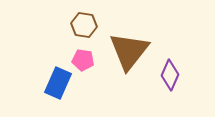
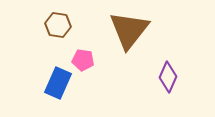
brown hexagon: moved 26 px left
brown triangle: moved 21 px up
purple diamond: moved 2 px left, 2 px down
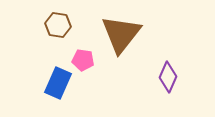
brown triangle: moved 8 px left, 4 px down
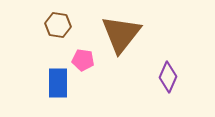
blue rectangle: rotated 24 degrees counterclockwise
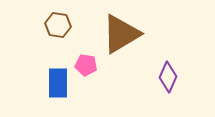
brown triangle: rotated 21 degrees clockwise
pink pentagon: moved 3 px right, 5 px down
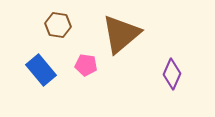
brown triangle: rotated 9 degrees counterclockwise
purple diamond: moved 4 px right, 3 px up
blue rectangle: moved 17 px left, 13 px up; rotated 40 degrees counterclockwise
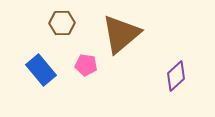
brown hexagon: moved 4 px right, 2 px up; rotated 10 degrees counterclockwise
purple diamond: moved 4 px right, 2 px down; rotated 24 degrees clockwise
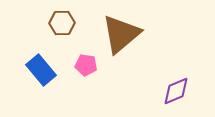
purple diamond: moved 15 px down; rotated 20 degrees clockwise
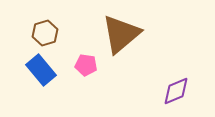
brown hexagon: moved 17 px left, 10 px down; rotated 15 degrees counterclockwise
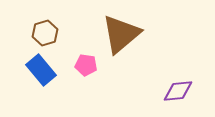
purple diamond: moved 2 px right; rotated 16 degrees clockwise
